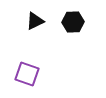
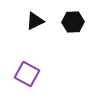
purple square: rotated 10 degrees clockwise
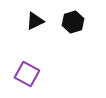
black hexagon: rotated 15 degrees counterclockwise
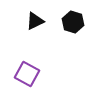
black hexagon: rotated 25 degrees counterclockwise
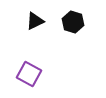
purple square: moved 2 px right
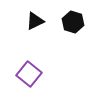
purple square: rotated 10 degrees clockwise
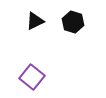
purple square: moved 3 px right, 3 px down
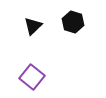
black triangle: moved 2 px left, 5 px down; rotated 18 degrees counterclockwise
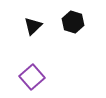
purple square: rotated 10 degrees clockwise
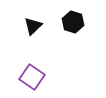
purple square: rotated 15 degrees counterclockwise
